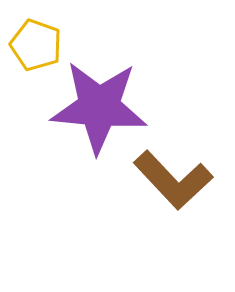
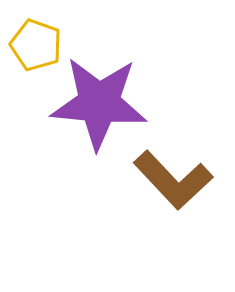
purple star: moved 4 px up
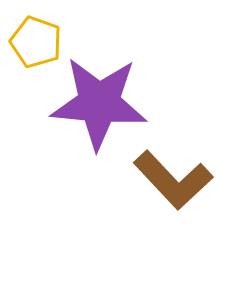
yellow pentagon: moved 3 px up
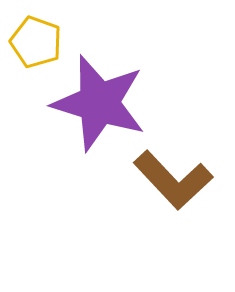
purple star: rotated 12 degrees clockwise
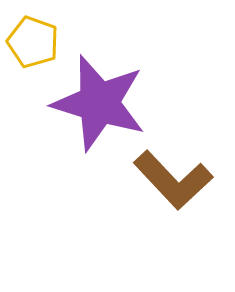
yellow pentagon: moved 3 px left
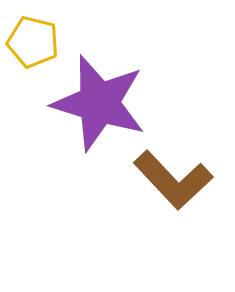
yellow pentagon: rotated 6 degrees counterclockwise
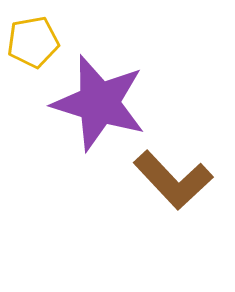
yellow pentagon: rotated 24 degrees counterclockwise
